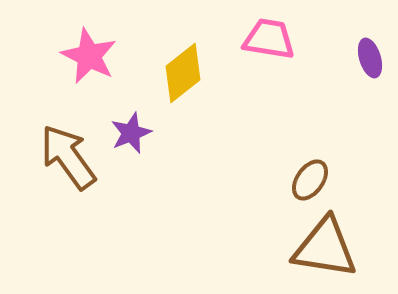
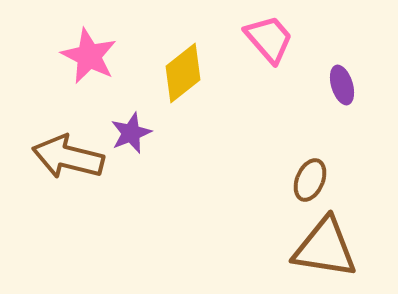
pink trapezoid: rotated 40 degrees clockwise
purple ellipse: moved 28 px left, 27 px down
brown arrow: rotated 40 degrees counterclockwise
brown ellipse: rotated 12 degrees counterclockwise
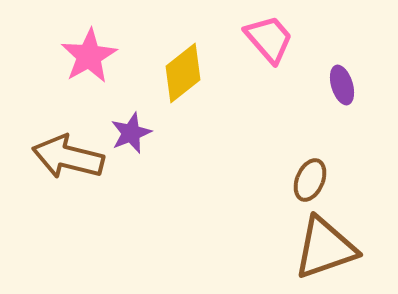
pink star: rotated 16 degrees clockwise
brown triangle: rotated 28 degrees counterclockwise
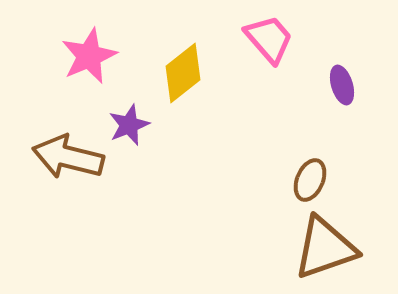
pink star: rotated 6 degrees clockwise
purple star: moved 2 px left, 8 px up
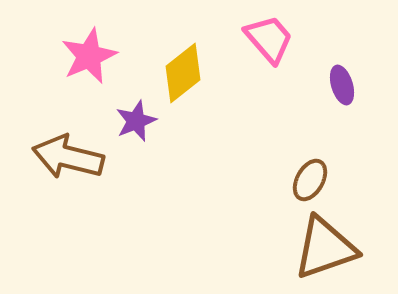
purple star: moved 7 px right, 4 px up
brown ellipse: rotated 6 degrees clockwise
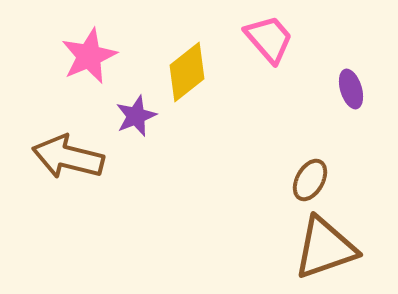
yellow diamond: moved 4 px right, 1 px up
purple ellipse: moved 9 px right, 4 px down
purple star: moved 5 px up
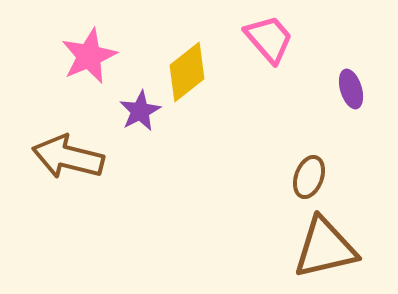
purple star: moved 4 px right, 5 px up; rotated 6 degrees counterclockwise
brown ellipse: moved 1 px left, 3 px up; rotated 9 degrees counterclockwise
brown triangle: rotated 6 degrees clockwise
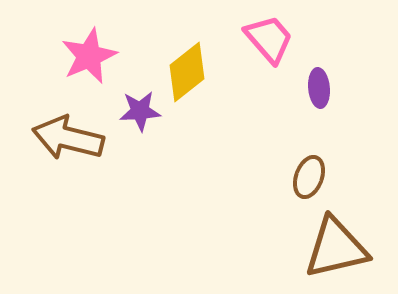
purple ellipse: moved 32 px left, 1 px up; rotated 12 degrees clockwise
purple star: rotated 24 degrees clockwise
brown arrow: moved 19 px up
brown triangle: moved 11 px right
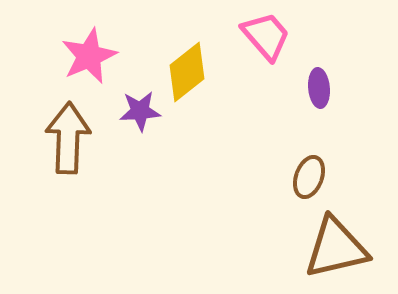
pink trapezoid: moved 3 px left, 3 px up
brown arrow: rotated 78 degrees clockwise
